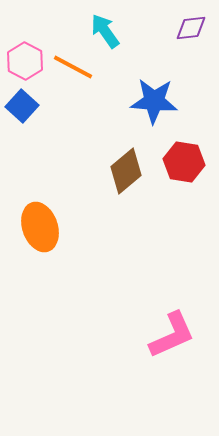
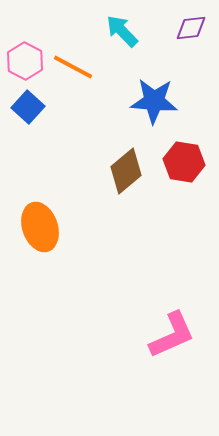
cyan arrow: moved 17 px right; rotated 9 degrees counterclockwise
blue square: moved 6 px right, 1 px down
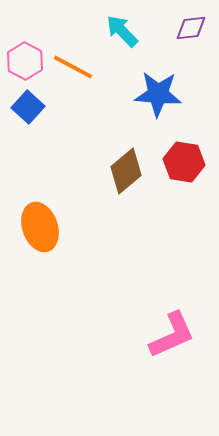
blue star: moved 4 px right, 7 px up
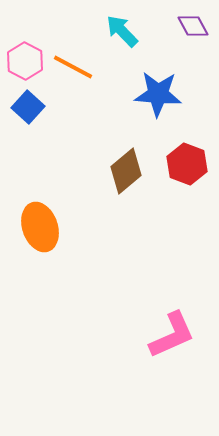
purple diamond: moved 2 px right, 2 px up; rotated 68 degrees clockwise
red hexagon: moved 3 px right, 2 px down; rotated 12 degrees clockwise
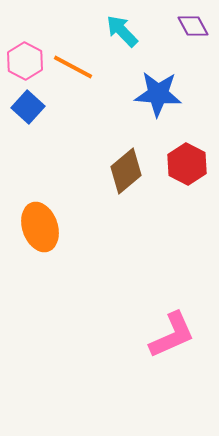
red hexagon: rotated 6 degrees clockwise
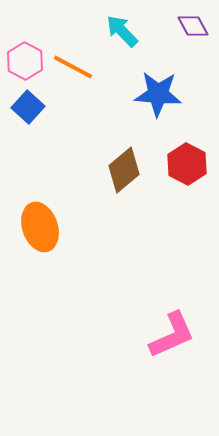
brown diamond: moved 2 px left, 1 px up
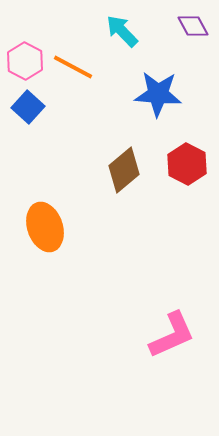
orange ellipse: moved 5 px right
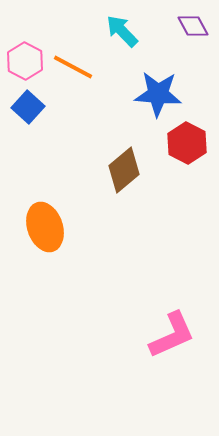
red hexagon: moved 21 px up
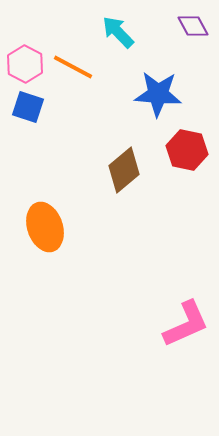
cyan arrow: moved 4 px left, 1 px down
pink hexagon: moved 3 px down
blue square: rotated 24 degrees counterclockwise
red hexagon: moved 7 px down; rotated 15 degrees counterclockwise
pink L-shape: moved 14 px right, 11 px up
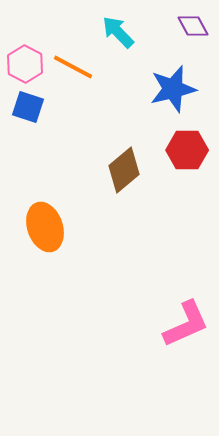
blue star: moved 15 px right, 5 px up; rotated 18 degrees counterclockwise
red hexagon: rotated 12 degrees counterclockwise
